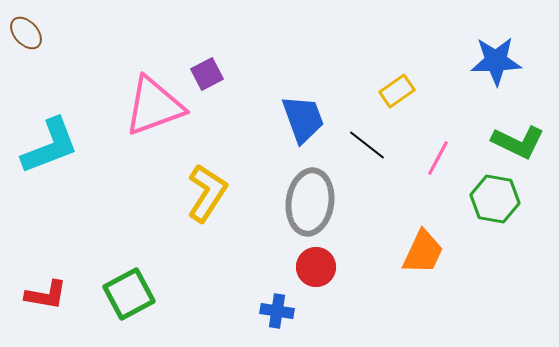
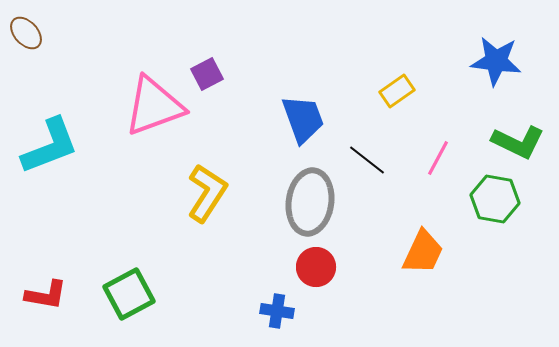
blue star: rotated 9 degrees clockwise
black line: moved 15 px down
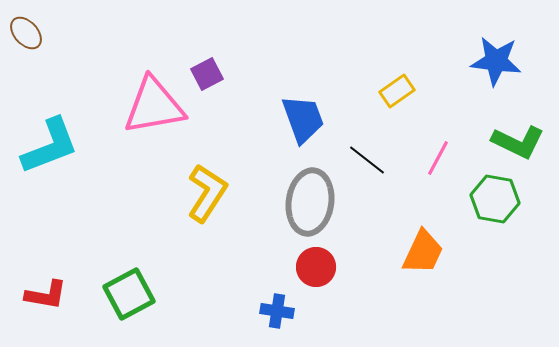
pink triangle: rotated 10 degrees clockwise
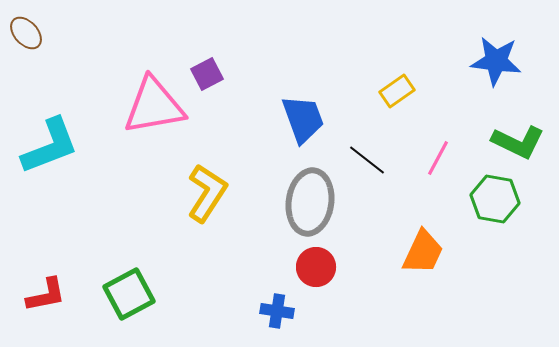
red L-shape: rotated 21 degrees counterclockwise
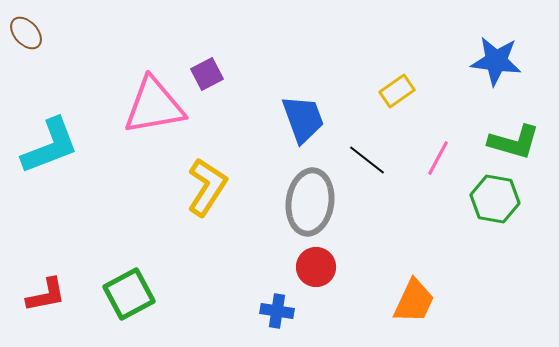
green L-shape: moved 4 px left; rotated 10 degrees counterclockwise
yellow L-shape: moved 6 px up
orange trapezoid: moved 9 px left, 49 px down
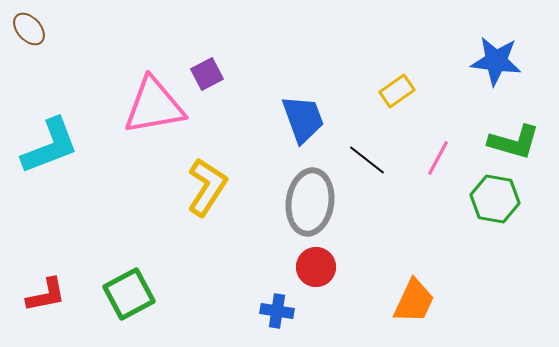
brown ellipse: moved 3 px right, 4 px up
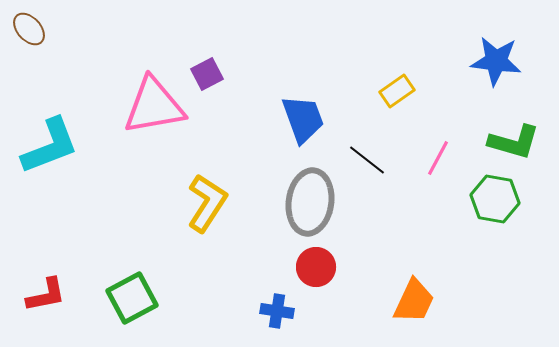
yellow L-shape: moved 16 px down
green square: moved 3 px right, 4 px down
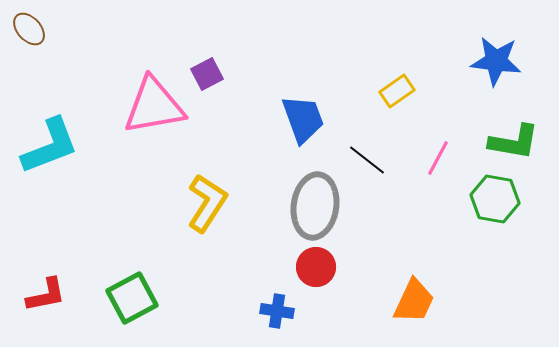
green L-shape: rotated 6 degrees counterclockwise
gray ellipse: moved 5 px right, 4 px down
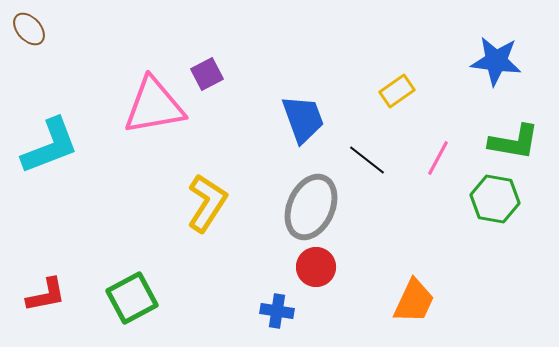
gray ellipse: moved 4 px left, 1 px down; rotated 16 degrees clockwise
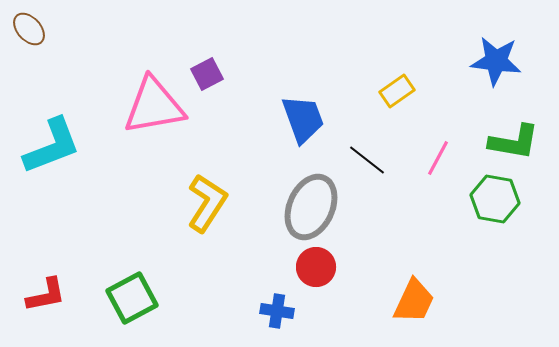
cyan L-shape: moved 2 px right
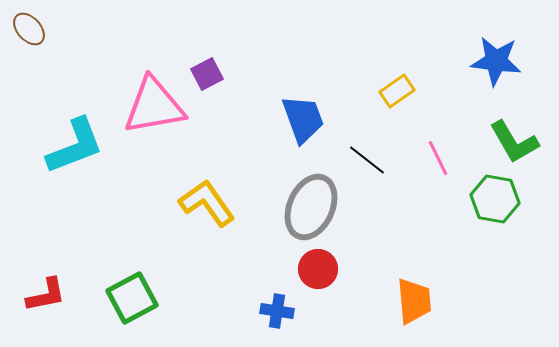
green L-shape: rotated 50 degrees clockwise
cyan L-shape: moved 23 px right
pink line: rotated 54 degrees counterclockwise
yellow L-shape: rotated 68 degrees counterclockwise
red circle: moved 2 px right, 2 px down
orange trapezoid: rotated 30 degrees counterclockwise
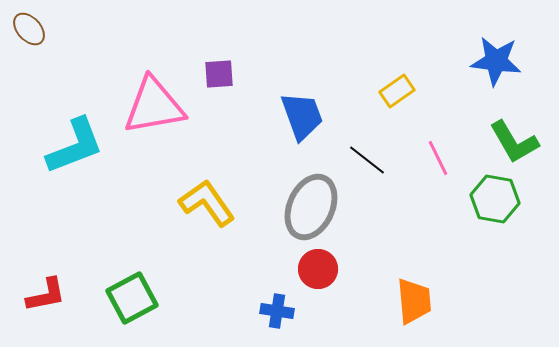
purple square: moved 12 px right; rotated 24 degrees clockwise
blue trapezoid: moved 1 px left, 3 px up
